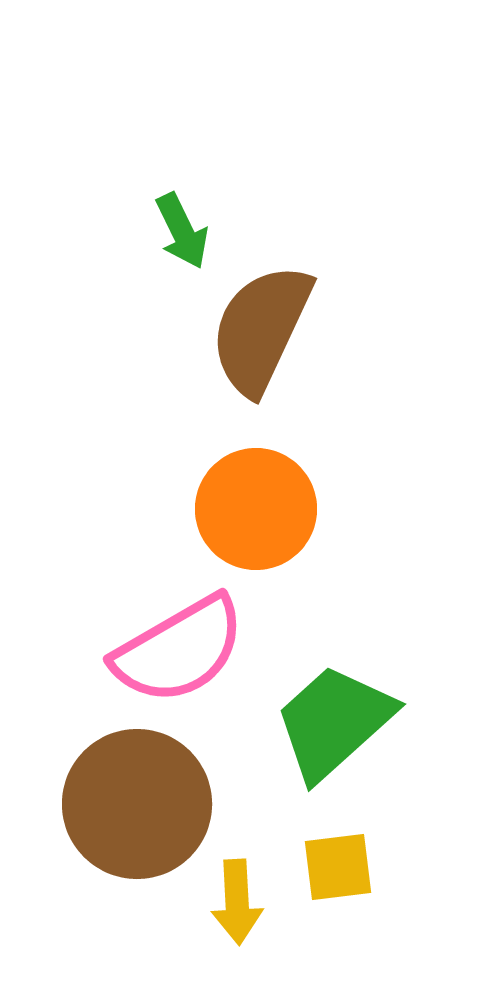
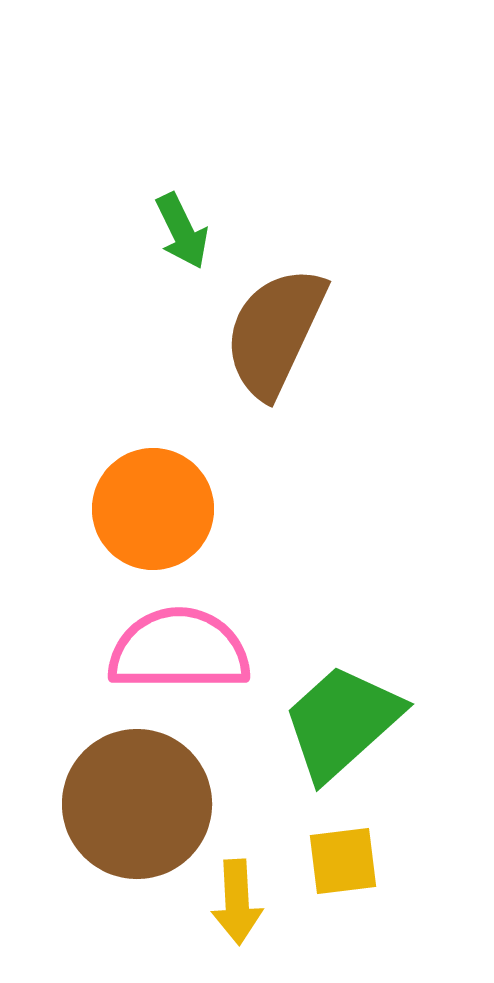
brown semicircle: moved 14 px right, 3 px down
orange circle: moved 103 px left
pink semicircle: rotated 150 degrees counterclockwise
green trapezoid: moved 8 px right
yellow square: moved 5 px right, 6 px up
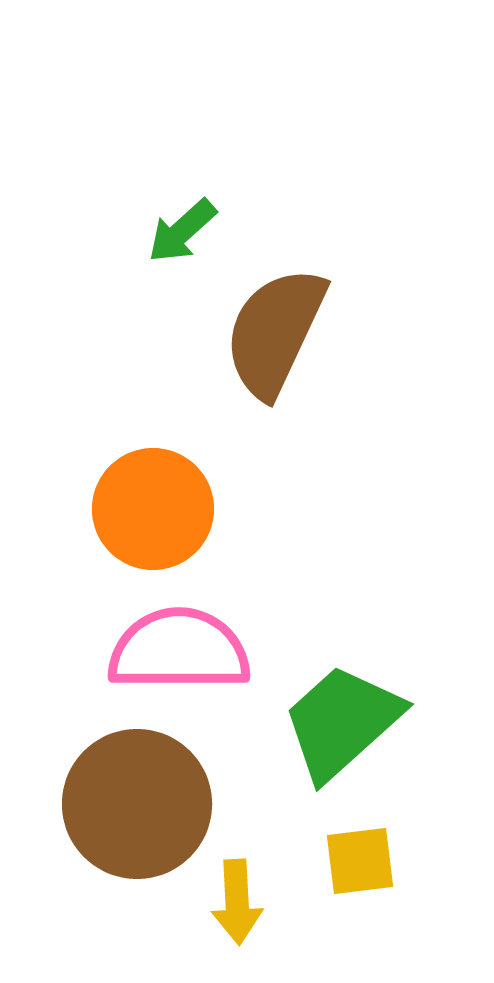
green arrow: rotated 74 degrees clockwise
yellow square: moved 17 px right
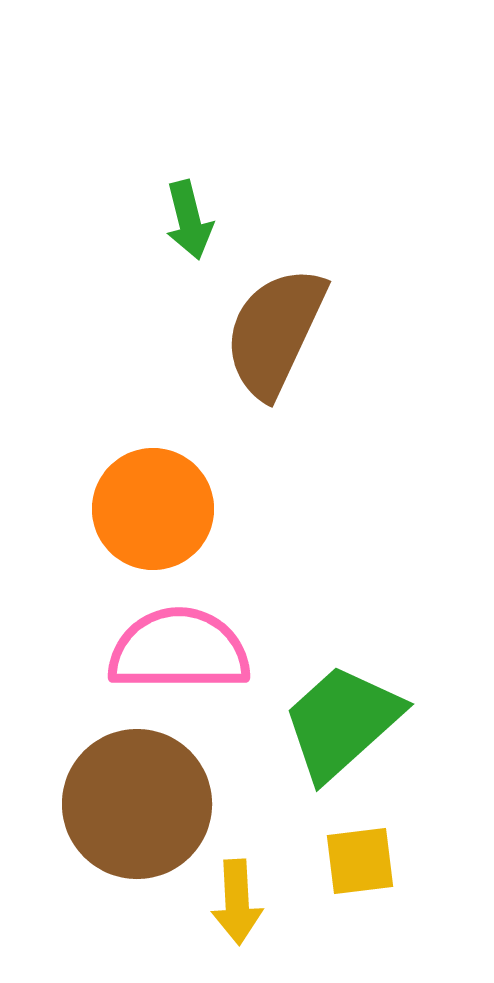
green arrow: moved 7 px right, 11 px up; rotated 62 degrees counterclockwise
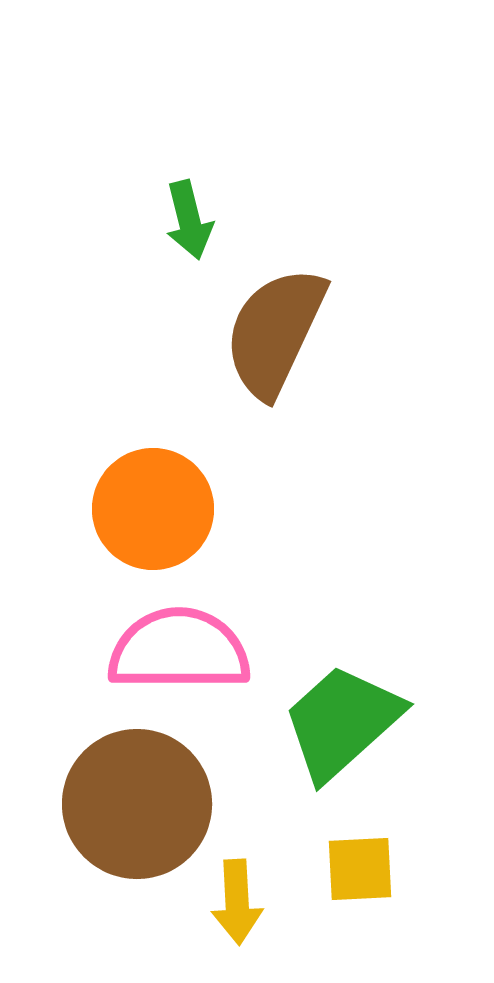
yellow square: moved 8 px down; rotated 4 degrees clockwise
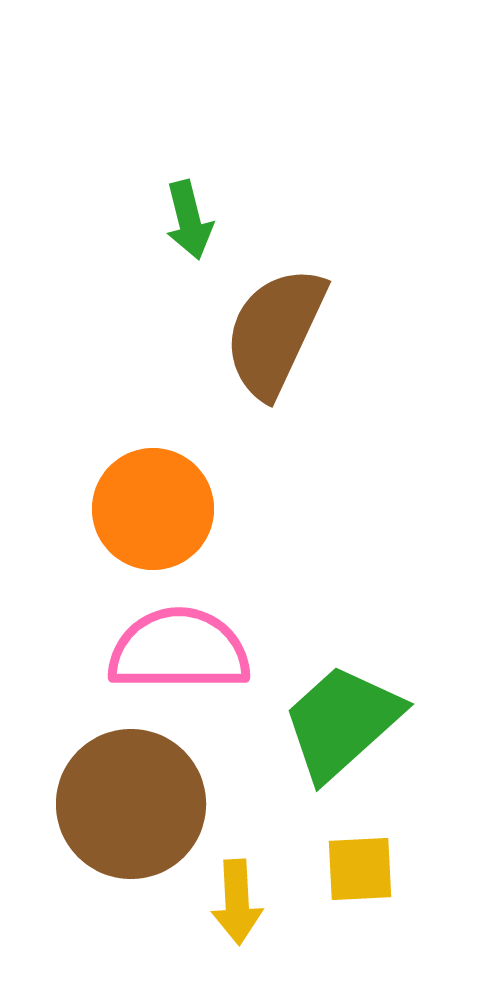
brown circle: moved 6 px left
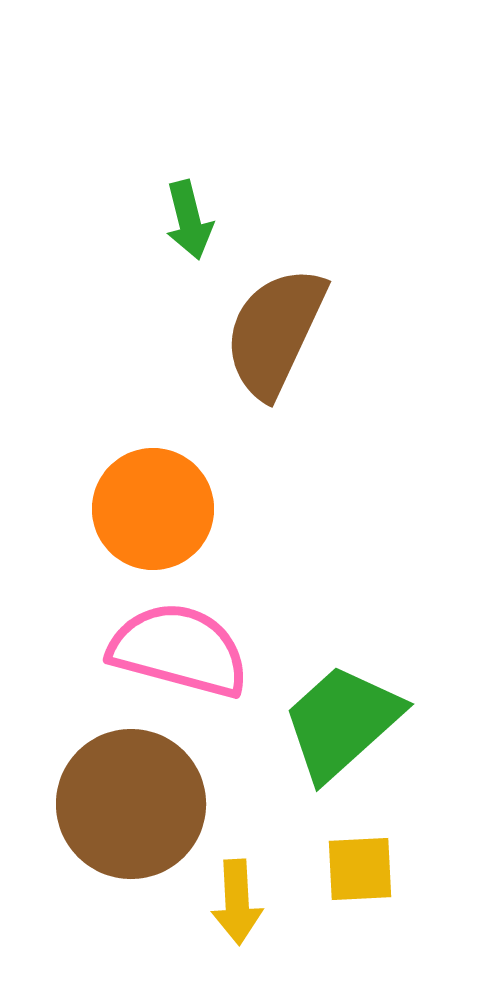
pink semicircle: rotated 15 degrees clockwise
